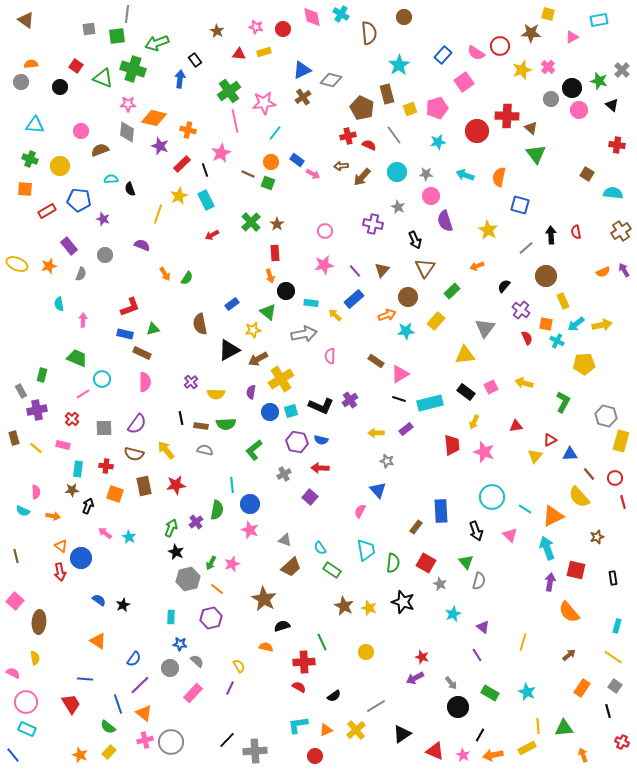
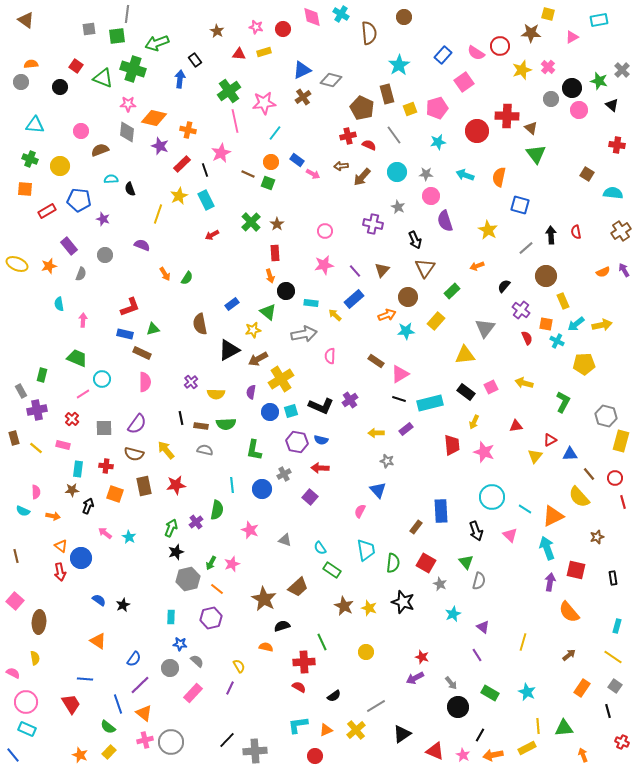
green L-shape at (254, 450): rotated 40 degrees counterclockwise
blue circle at (250, 504): moved 12 px right, 15 px up
black star at (176, 552): rotated 28 degrees clockwise
brown trapezoid at (291, 567): moved 7 px right, 20 px down
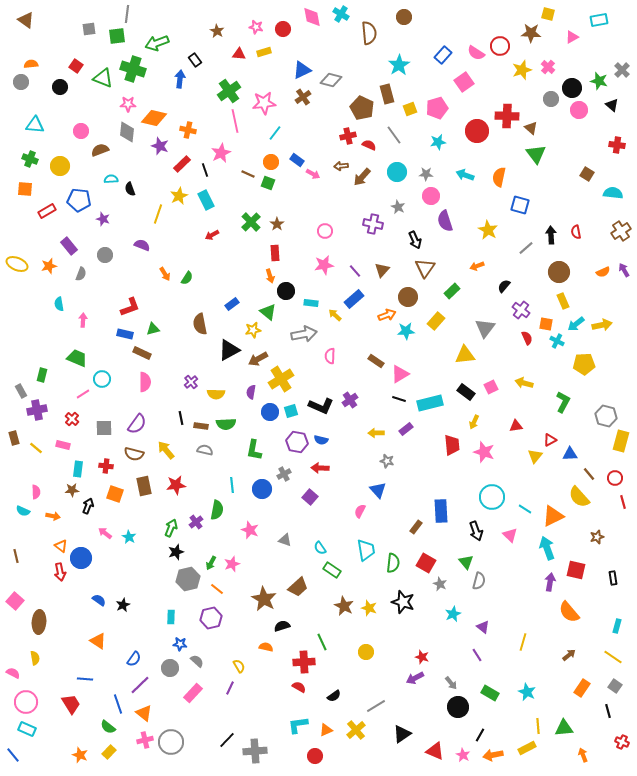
brown circle at (546, 276): moved 13 px right, 4 px up
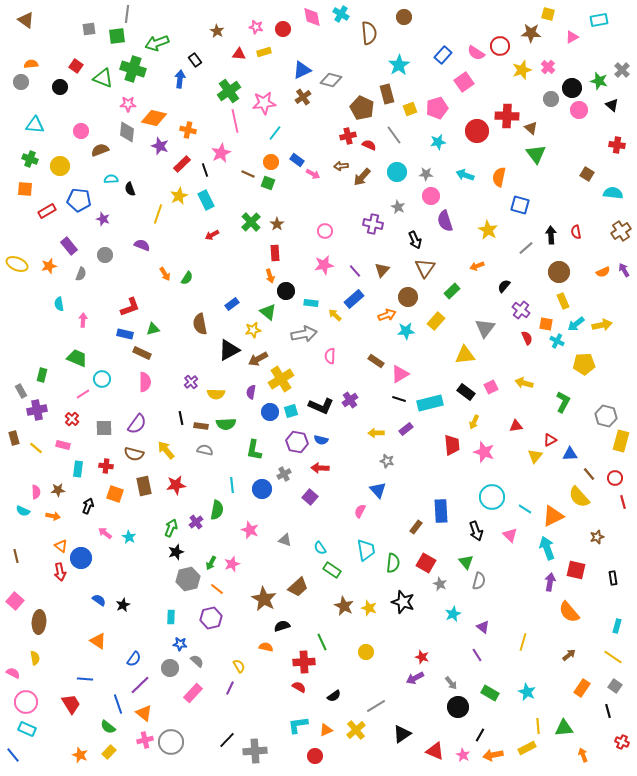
brown star at (72, 490): moved 14 px left
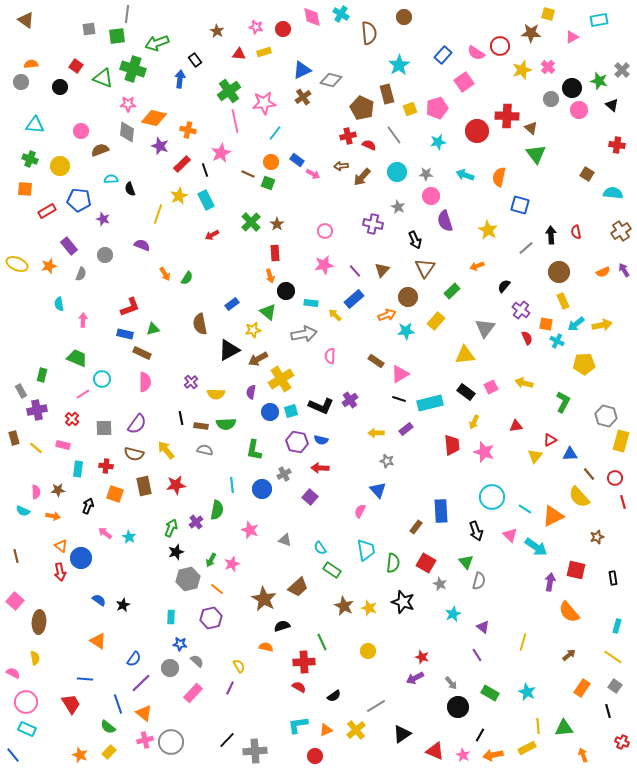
cyan arrow at (547, 548): moved 11 px left, 1 px up; rotated 145 degrees clockwise
green arrow at (211, 563): moved 3 px up
yellow circle at (366, 652): moved 2 px right, 1 px up
purple line at (140, 685): moved 1 px right, 2 px up
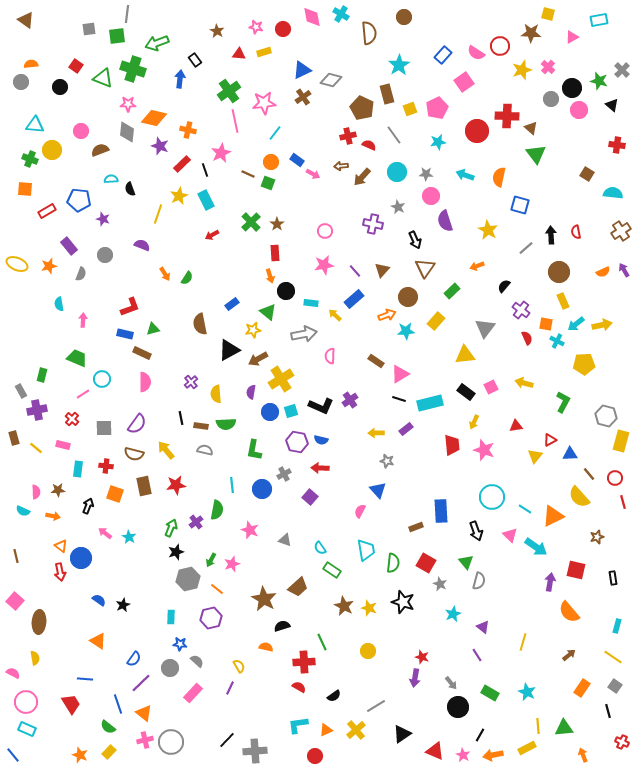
pink pentagon at (437, 108): rotated 10 degrees counterclockwise
yellow circle at (60, 166): moved 8 px left, 16 px up
yellow semicircle at (216, 394): rotated 84 degrees clockwise
pink star at (484, 452): moved 2 px up
brown rectangle at (416, 527): rotated 32 degrees clockwise
purple arrow at (415, 678): rotated 54 degrees counterclockwise
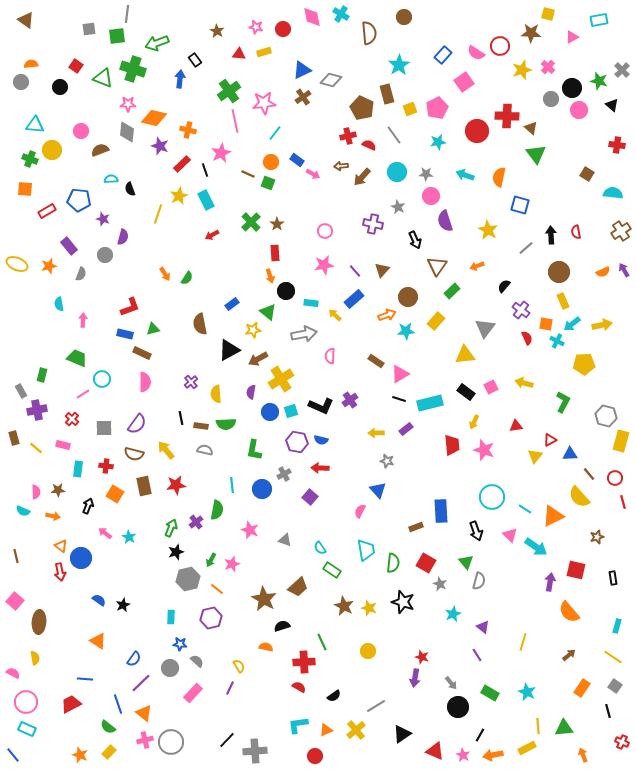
purple semicircle at (142, 245): moved 19 px left, 8 px up; rotated 84 degrees clockwise
brown triangle at (425, 268): moved 12 px right, 2 px up
cyan arrow at (576, 324): moved 4 px left
orange square at (115, 494): rotated 12 degrees clockwise
red trapezoid at (71, 704): rotated 85 degrees counterclockwise
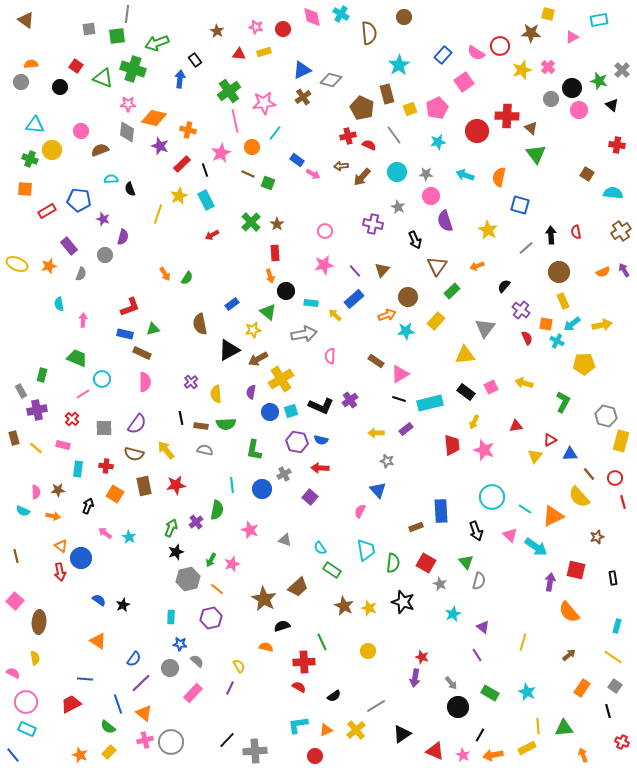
orange circle at (271, 162): moved 19 px left, 15 px up
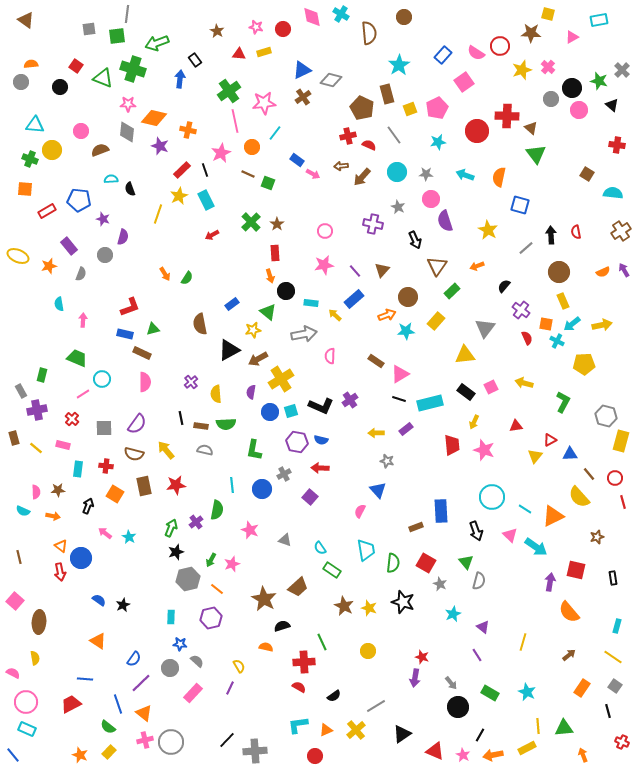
red rectangle at (182, 164): moved 6 px down
pink circle at (431, 196): moved 3 px down
yellow ellipse at (17, 264): moved 1 px right, 8 px up
brown line at (16, 556): moved 3 px right, 1 px down
